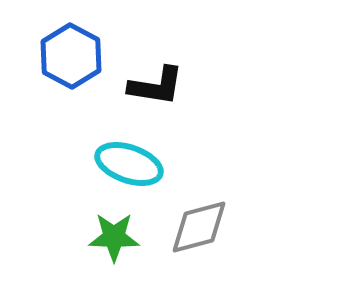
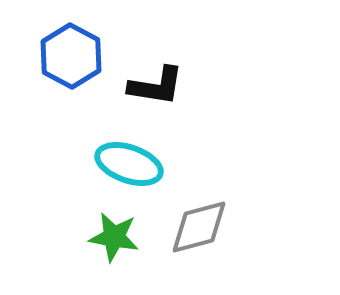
green star: rotated 9 degrees clockwise
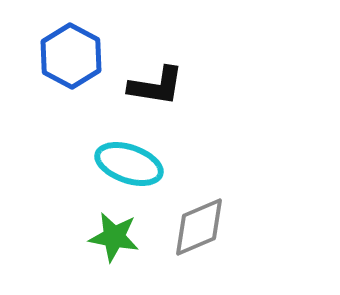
gray diamond: rotated 8 degrees counterclockwise
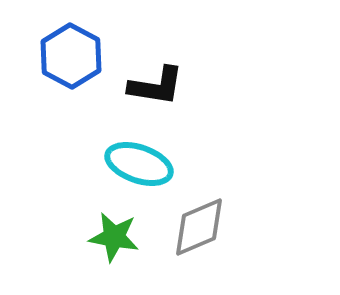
cyan ellipse: moved 10 px right
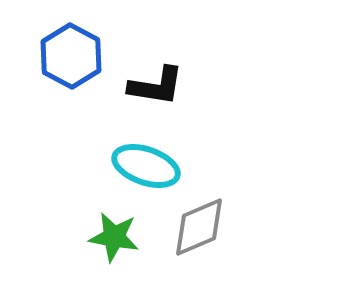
cyan ellipse: moved 7 px right, 2 px down
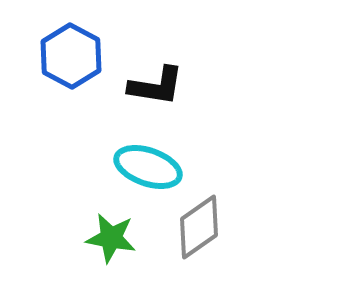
cyan ellipse: moved 2 px right, 1 px down
gray diamond: rotated 12 degrees counterclockwise
green star: moved 3 px left, 1 px down
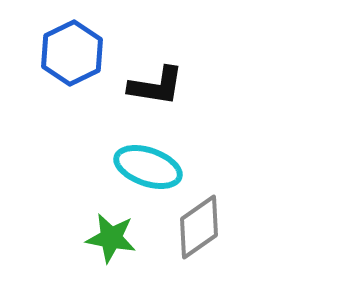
blue hexagon: moved 1 px right, 3 px up; rotated 6 degrees clockwise
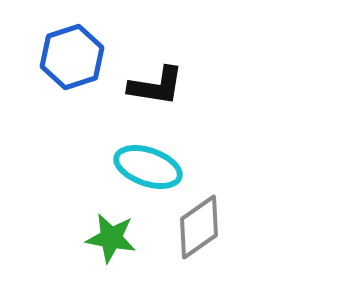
blue hexagon: moved 4 px down; rotated 8 degrees clockwise
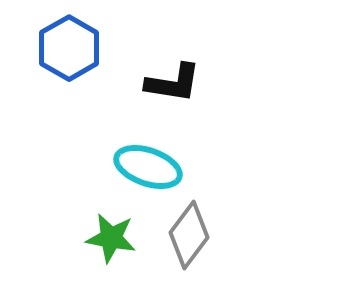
blue hexagon: moved 3 px left, 9 px up; rotated 12 degrees counterclockwise
black L-shape: moved 17 px right, 3 px up
gray diamond: moved 10 px left, 8 px down; rotated 18 degrees counterclockwise
